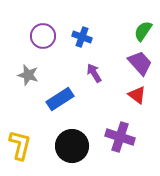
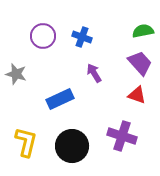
green semicircle: rotated 45 degrees clockwise
gray star: moved 12 px left, 1 px up
red triangle: rotated 18 degrees counterclockwise
blue rectangle: rotated 8 degrees clockwise
purple cross: moved 2 px right, 1 px up
yellow L-shape: moved 6 px right, 3 px up
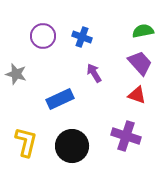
purple cross: moved 4 px right
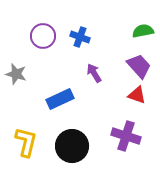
blue cross: moved 2 px left
purple trapezoid: moved 1 px left, 3 px down
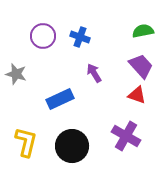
purple trapezoid: moved 2 px right
purple cross: rotated 12 degrees clockwise
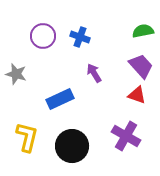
yellow L-shape: moved 1 px right, 5 px up
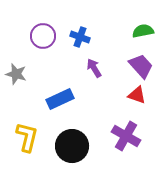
purple arrow: moved 5 px up
